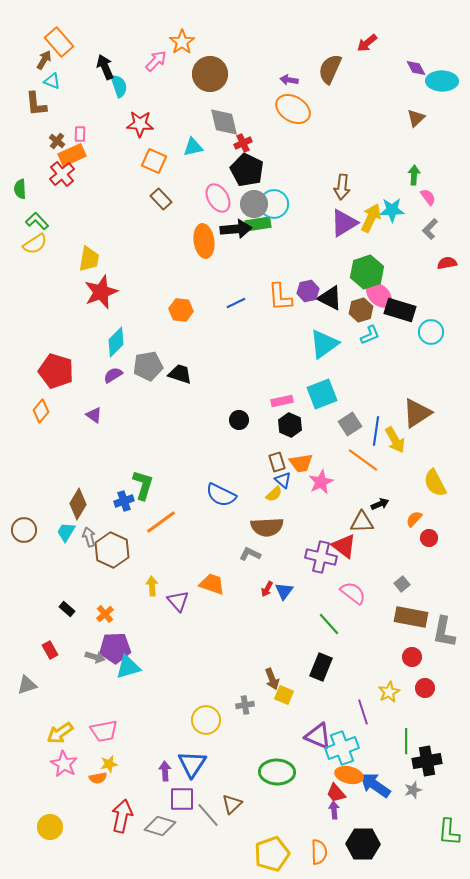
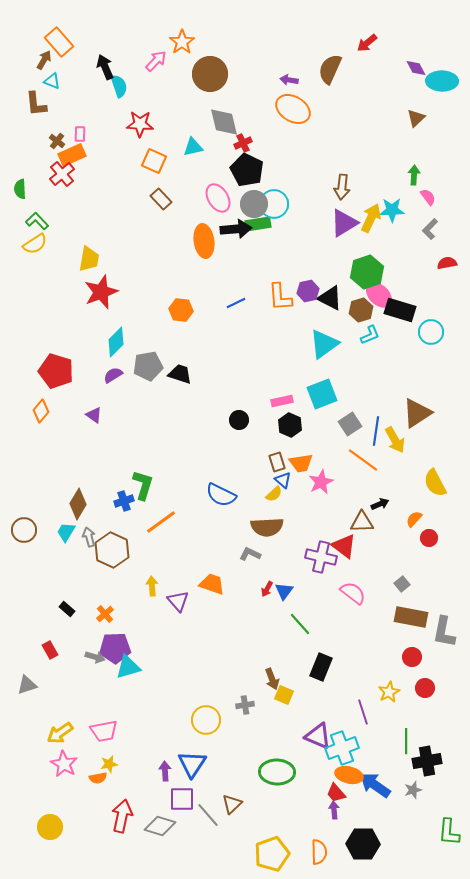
green line at (329, 624): moved 29 px left
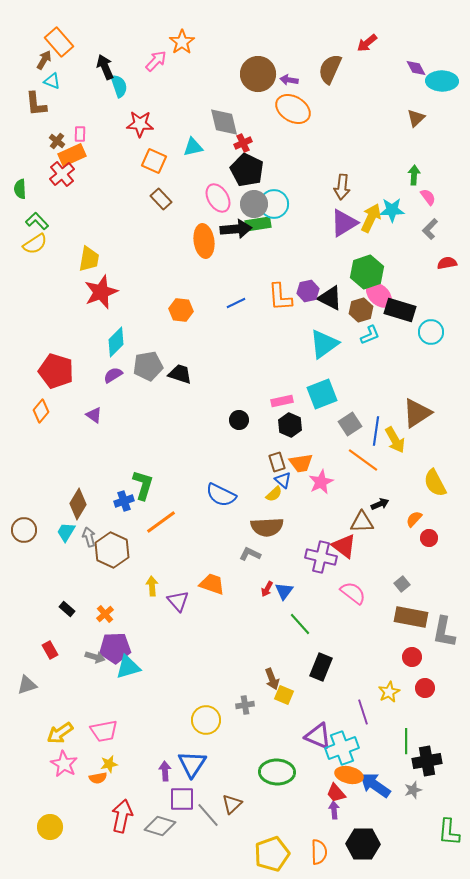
brown circle at (210, 74): moved 48 px right
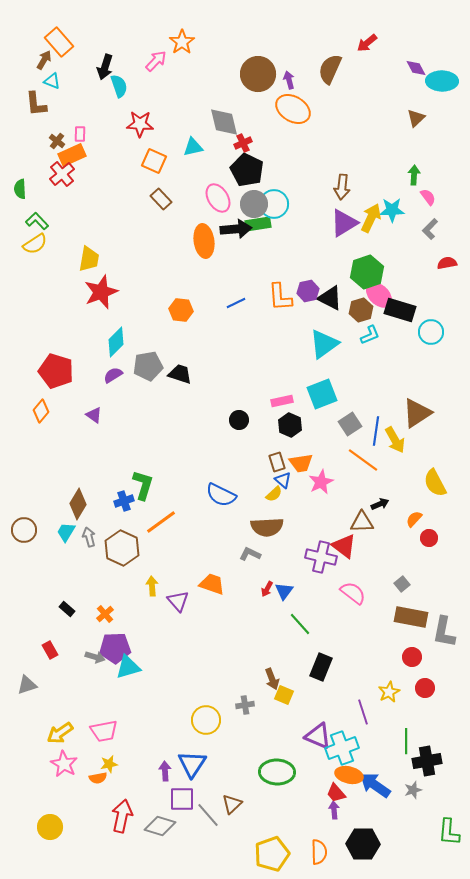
black arrow at (105, 67): rotated 140 degrees counterclockwise
purple arrow at (289, 80): rotated 66 degrees clockwise
brown hexagon at (112, 550): moved 10 px right, 2 px up
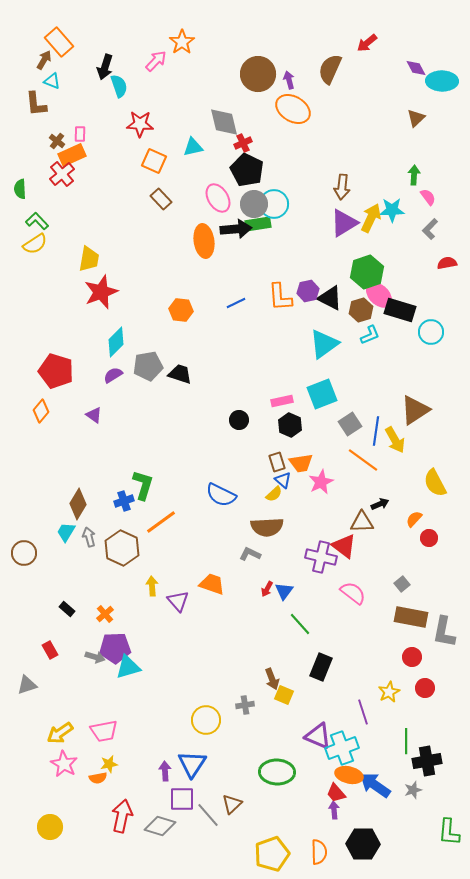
brown triangle at (417, 413): moved 2 px left, 3 px up
brown circle at (24, 530): moved 23 px down
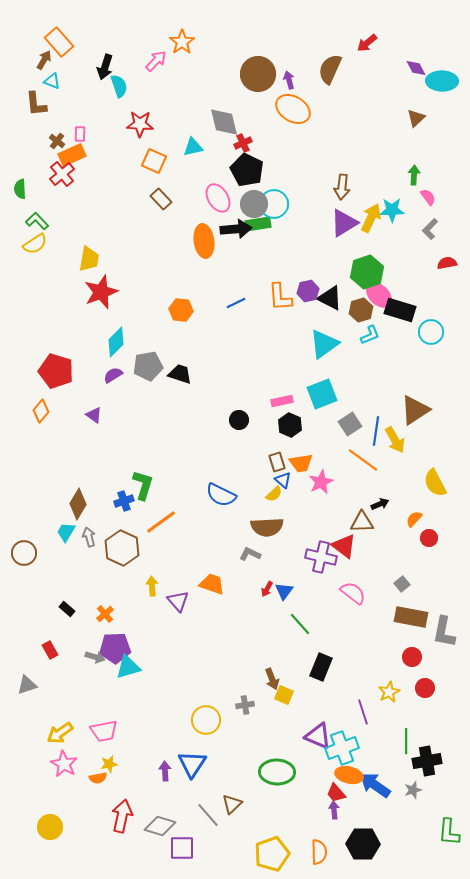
purple square at (182, 799): moved 49 px down
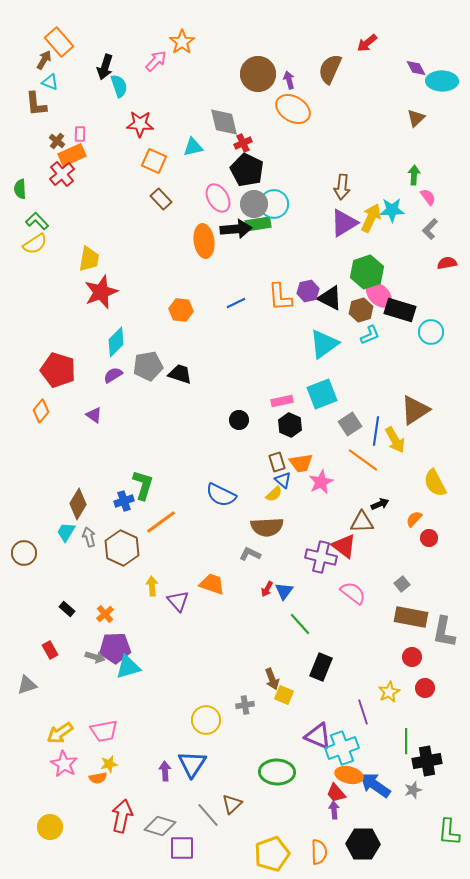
cyan triangle at (52, 81): moved 2 px left, 1 px down
red pentagon at (56, 371): moved 2 px right, 1 px up
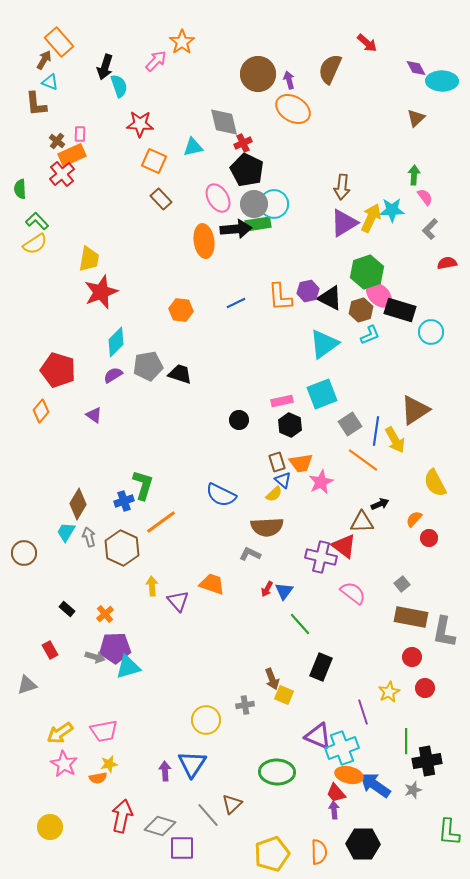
red arrow at (367, 43): rotated 100 degrees counterclockwise
pink semicircle at (428, 197): moved 3 px left
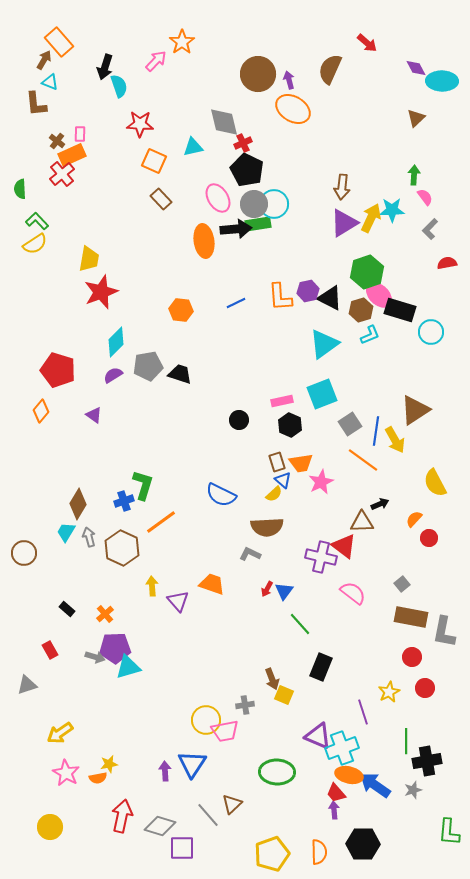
pink trapezoid at (104, 731): moved 121 px right
pink star at (64, 764): moved 2 px right, 9 px down
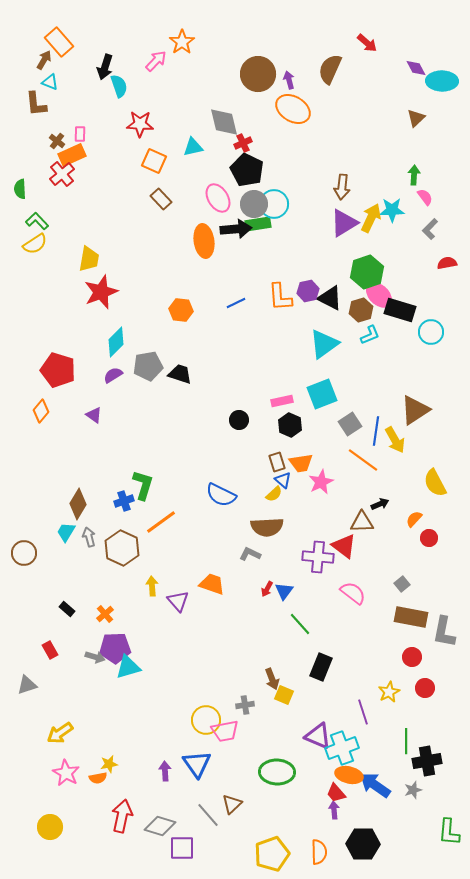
purple cross at (321, 557): moved 3 px left; rotated 8 degrees counterclockwise
blue triangle at (192, 764): moved 5 px right; rotated 8 degrees counterclockwise
